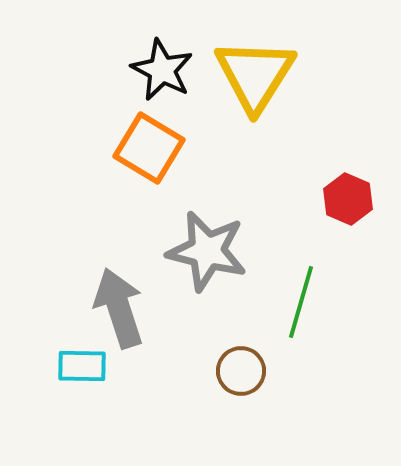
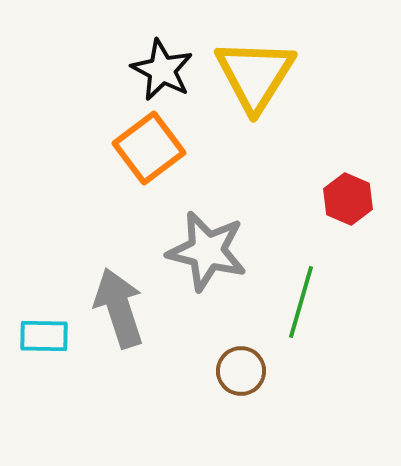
orange square: rotated 22 degrees clockwise
cyan rectangle: moved 38 px left, 30 px up
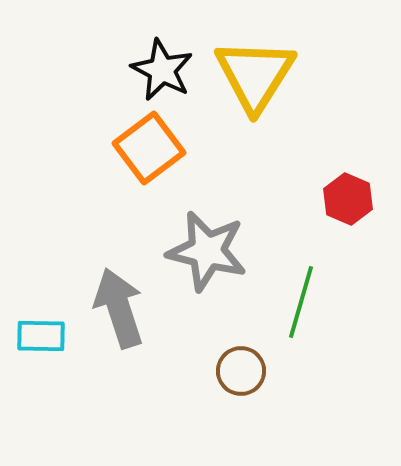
cyan rectangle: moved 3 px left
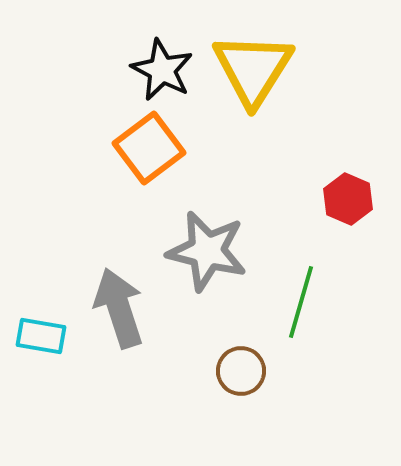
yellow triangle: moved 2 px left, 6 px up
cyan rectangle: rotated 9 degrees clockwise
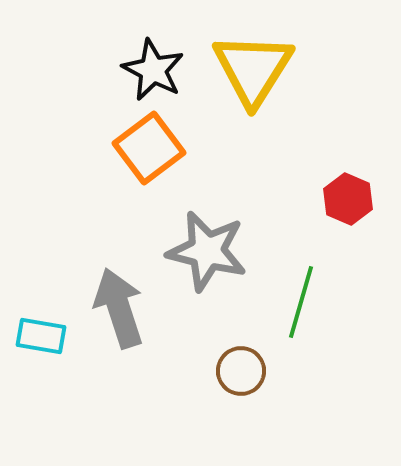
black star: moved 9 px left
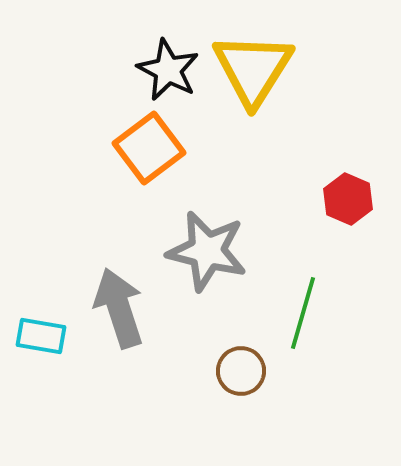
black star: moved 15 px right
green line: moved 2 px right, 11 px down
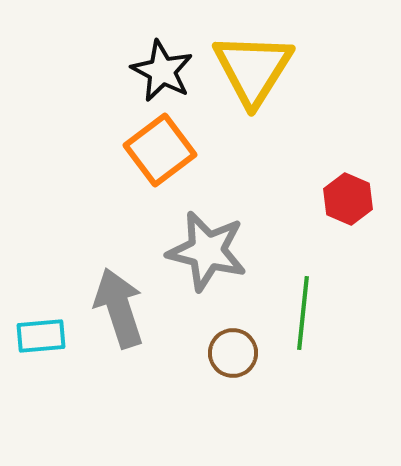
black star: moved 6 px left, 1 px down
orange square: moved 11 px right, 2 px down
green line: rotated 10 degrees counterclockwise
cyan rectangle: rotated 15 degrees counterclockwise
brown circle: moved 8 px left, 18 px up
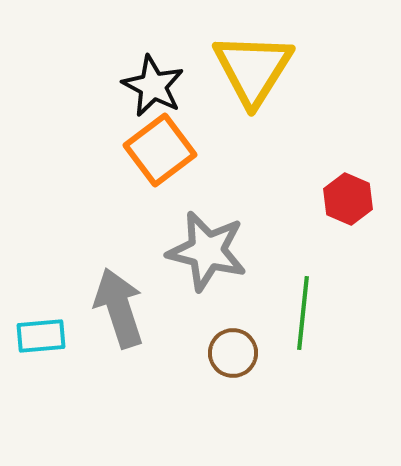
black star: moved 9 px left, 15 px down
